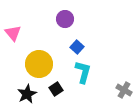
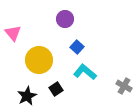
yellow circle: moved 4 px up
cyan L-shape: moved 2 px right; rotated 65 degrees counterclockwise
gray cross: moved 4 px up
black star: moved 2 px down
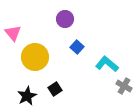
yellow circle: moved 4 px left, 3 px up
cyan L-shape: moved 22 px right, 8 px up
black square: moved 1 px left
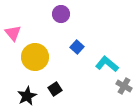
purple circle: moved 4 px left, 5 px up
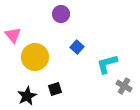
pink triangle: moved 2 px down
cyan L-shape: rotated 55 degrees counterclockwise
black square: rotated 16 degrees clockwise
